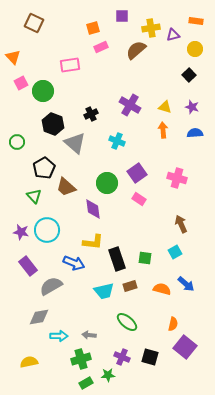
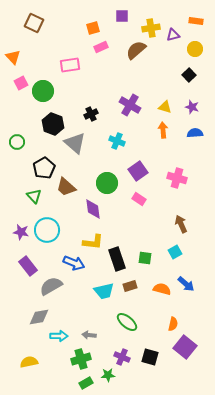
purple square at (137, 173): moved 1 px right, 2 px up
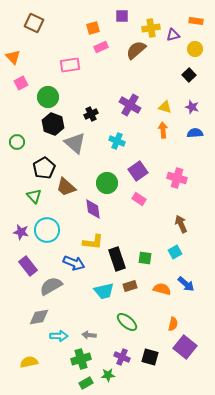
green circle at (43, 91): moved 5 px right, 6 px down
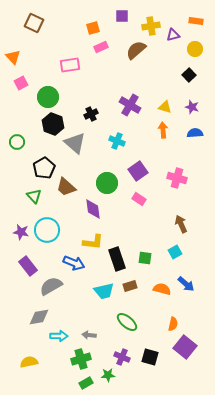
yellow cross at (151, 28): moved 2 px up
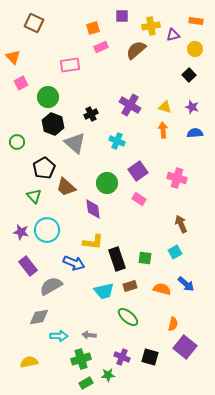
green ellipse at (127, 322): moved 1 px right, 5 px up
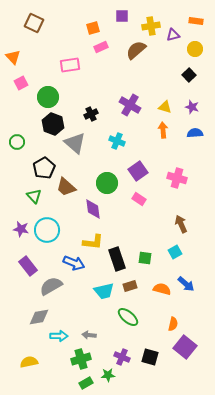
purple star at (21, 232): moved 3 px up
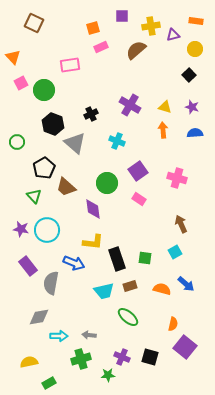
green circle at (48, 97): moved 4 px left, 7 px up
gray semicircle at (51, 286): moved 3 px up; rotated 50 degrees counterclockwise
green rectangle at (86, 383): moved 37 px left
